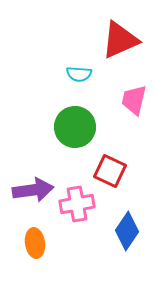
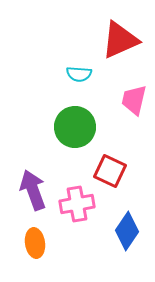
purple arrow: rotated 102 degrees counterclockwise
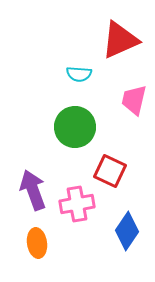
orange ellipse: moved 2 px right
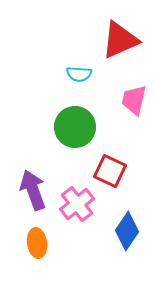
pink cross: rotated 28 degrees counterclockwise
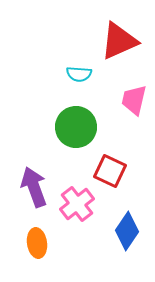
red triangle: moved 1 px left, 1 px down
green circle: moved 1 px right
purple arrow: moved 1 px right, 3 px up
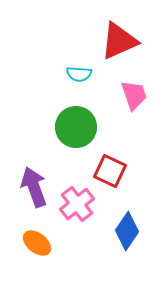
pink trapezoid: moved 5 px up; rotated 148 degrees clockwise
orange ellipse: rotated 44 degrees counterclockwise
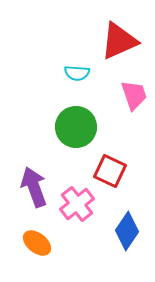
cyan semicircle: moved 2 px left, 1 px up
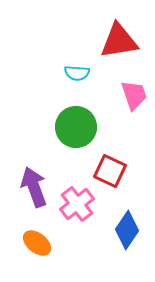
red triangle: rotated 15 degrees clockwise
blue diamond: moved 1 px up
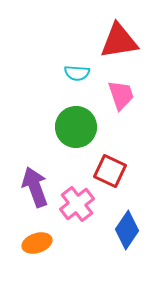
pink trapezoid: moved 13 px left
purple arrow: moved 1 px right
orange ellipse: rotated 56 degrees counterclockwise
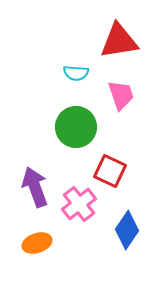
cyan semicircle: moved 1 px left
pink cross: moved 2 px right
